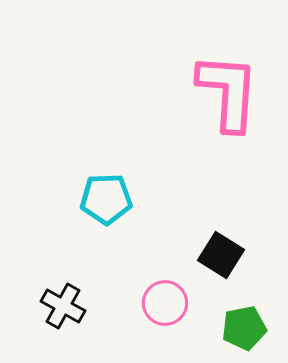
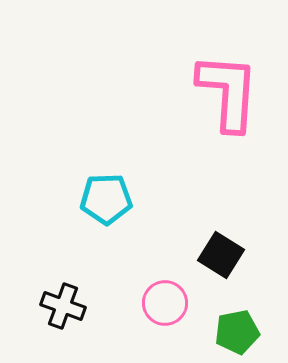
black cross: rotated 9 degrees counterclockwise
green pentagon: moved 7 px left, 4 px down
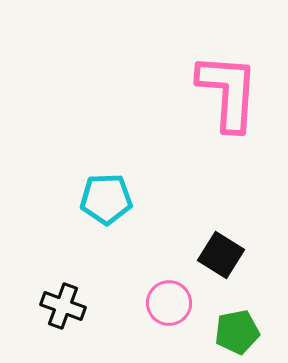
pink circle: moved 4 px right
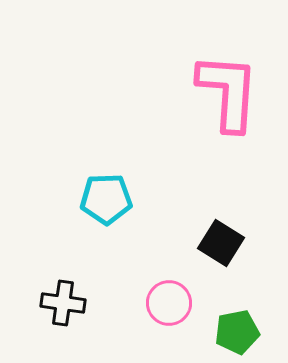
black square: moved 12 px up
black cross: moved 3 px up; rotated 12 degrees counterclockwise
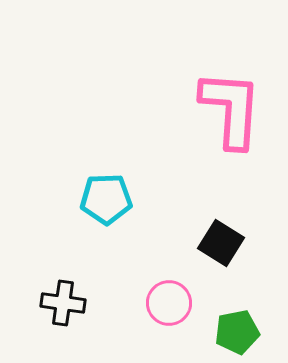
pink L-shape: moved 3 px right, 17 px down
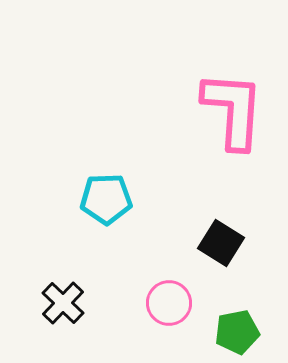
pink L-shape: moved 2 px right, 1 px down
black cross: rotated 36 degrees clockwise
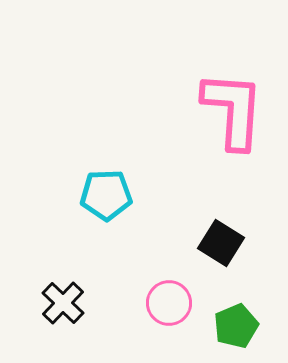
cyan pentagon: moved 4 px up
green pentagon: moved 1 px left, 6 px up; rotated 12 degrees counterclockwise
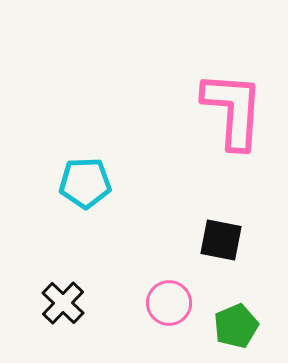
cyan pentagon: moved 21 px left, 12 px up
black square: moved 3 px up; rotated 21 degrees counterclockwise
